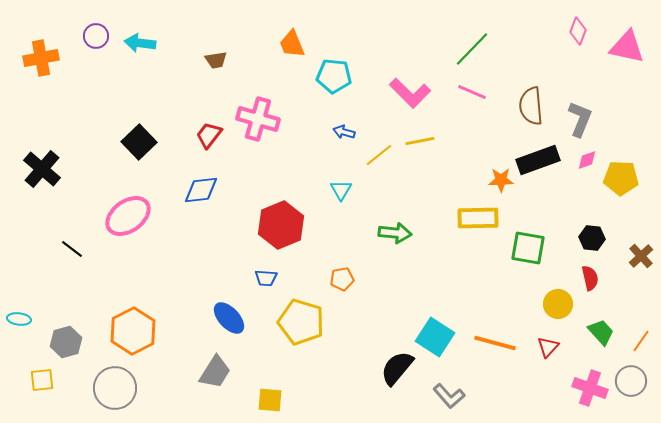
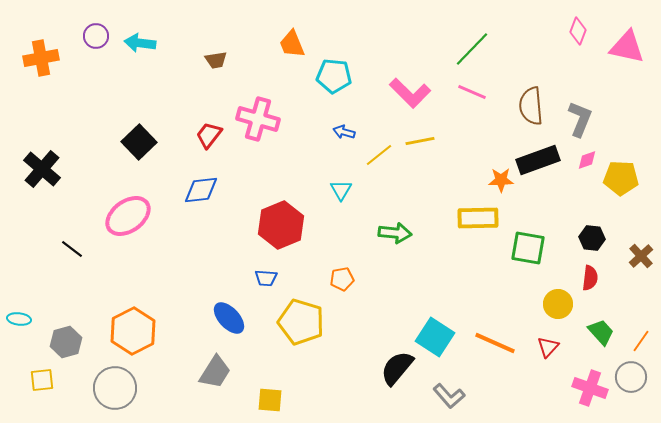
red semicircle at (590, 278): rotated 20 degrees clockwise
orange line at (495, 343): rotated 9 degrees clockwise
gray circle at (631, 381): moved 4 px up
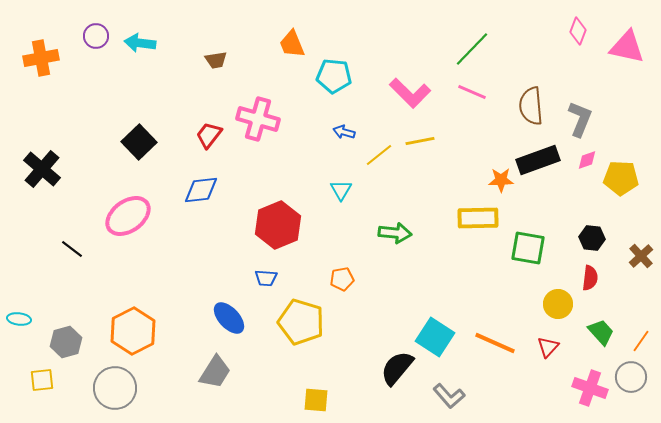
red hexagon at (281, 225): moved 3 px left
yellow square at (270, 400): moved 46 px right
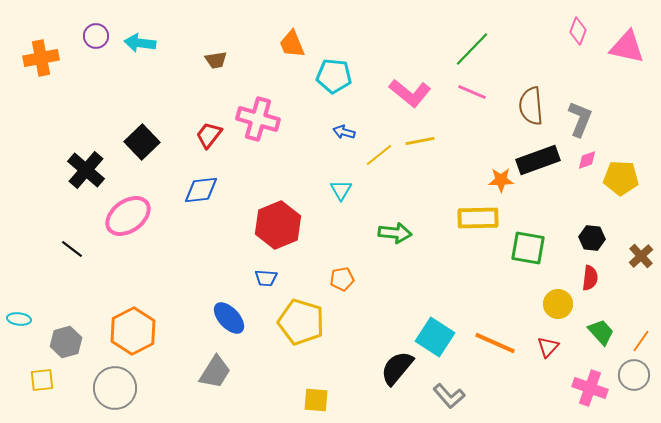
pink L-shape at (410, 93): rotated 6 degrees counterclockwise
black square at (139, 142): moved 3 px right
black cross at (42, 169): moved 44 px right, 1 px down
gray circle at (631, 377): moved 3 px right, 2 px up
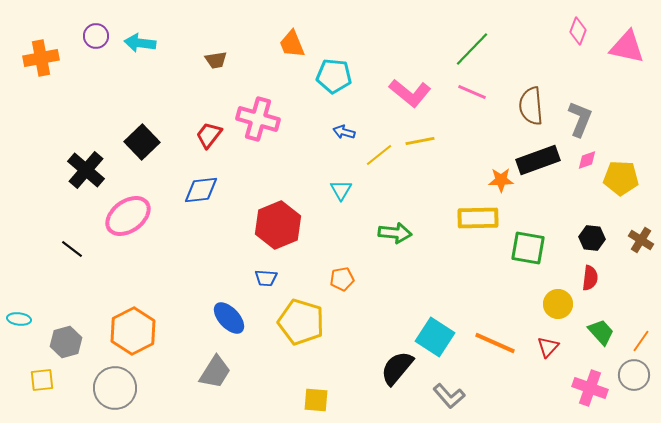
brown cross at (641, 256): moved 16 px up; rotated 15 degrees counterclockwise
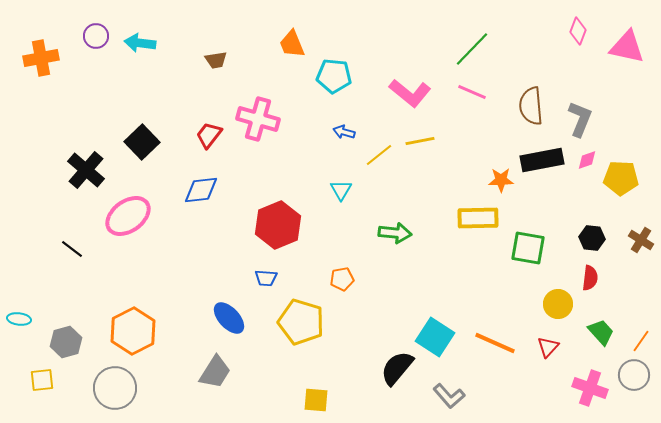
black rectangle at (538, 160): moved 4 px right; rotated 9 degrees clockwise
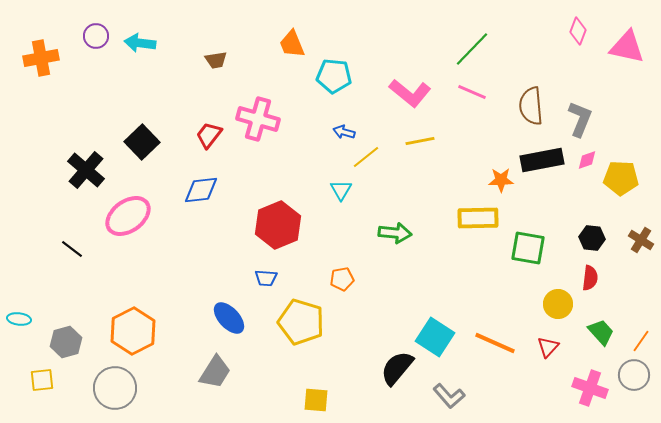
yellow line at (379, 155): moved 13 px left, 2 px down
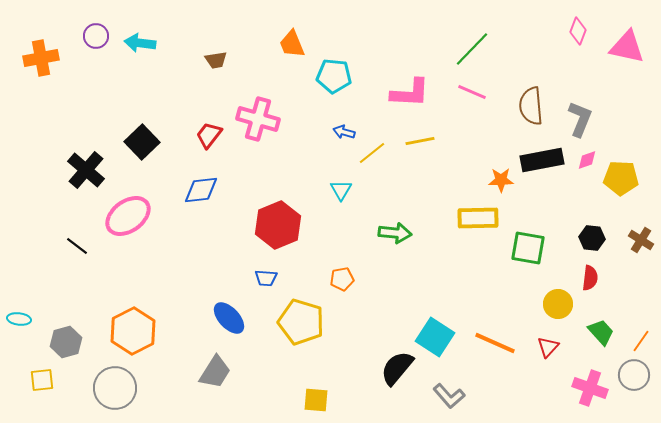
pink L-shape at (410, 93): rotated 36 degrees counterclockwise
yellow line at (366, 157): moved 6 px right, 4 px up
black line at (72, 249): moved 5 px right, 3 px up
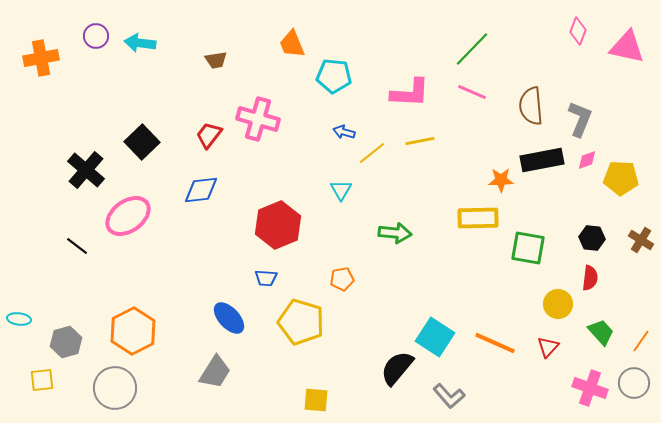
gray circle at (634, 375): moved 8 px down
